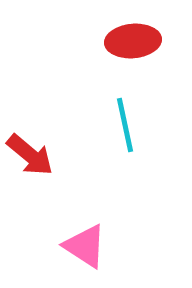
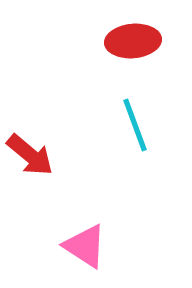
cyan line: moved 10 px right; rotated 8 degrees counterclockwise
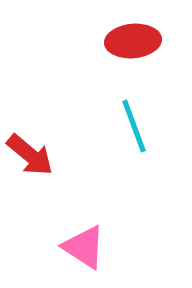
cyan line: moved 1 px left, 1 px down
pink triangle: moved 1 px left, 1 px down
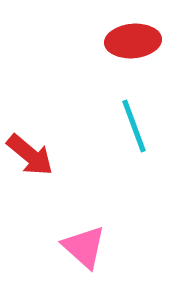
pink triangle: rotated 9 degrees clockwise
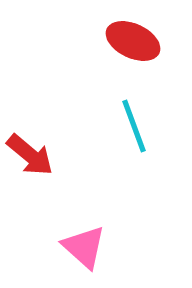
red ellipse: rotated 30 degrees clockwise
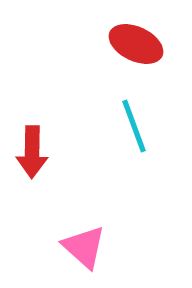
red ellipse: moved 3 px right, 3 px down
red arrow: moved 2 px right, 3 px up; rotated 51 degrees clockwise
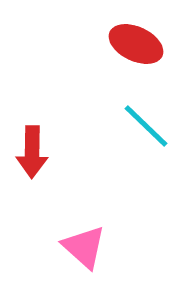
cyan line: moved 12 px right; rotated 26 degrees counterclockwise
